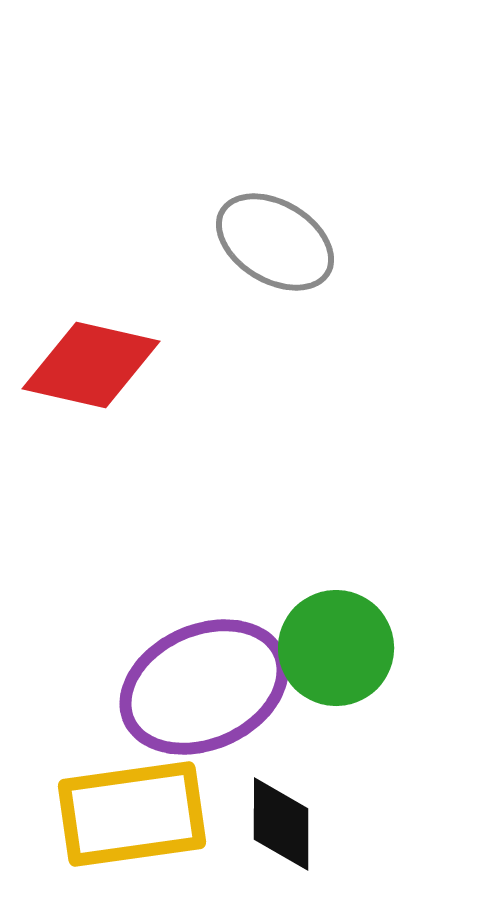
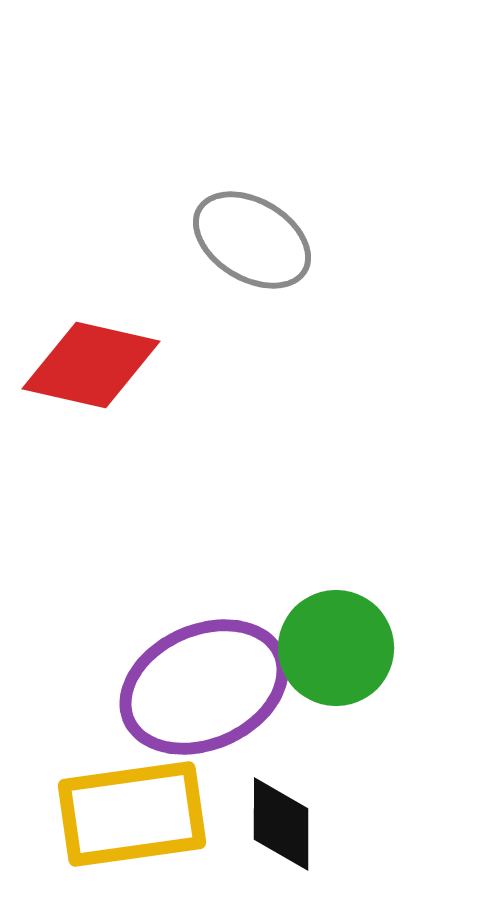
gray ellipse: moved 23 px left, 2 px up
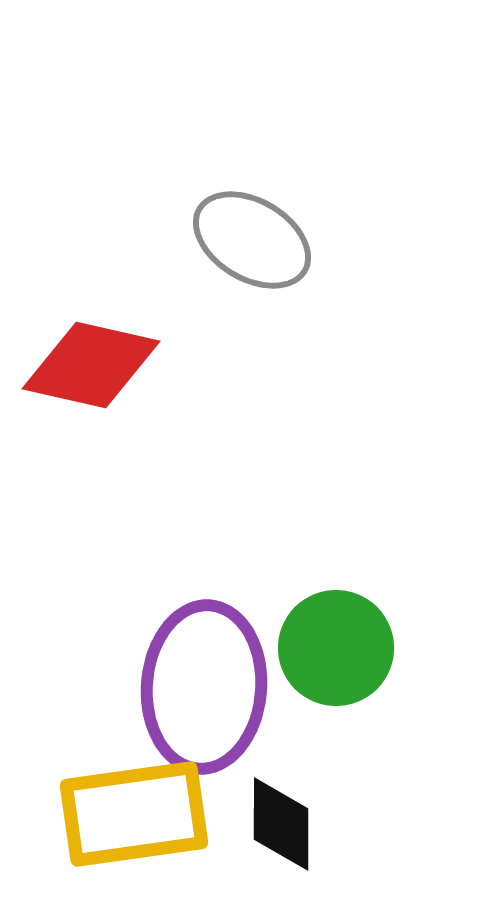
purple ellipse: rotated 62 degrees counterclockwise
yellow rectangle: moved 2 px right
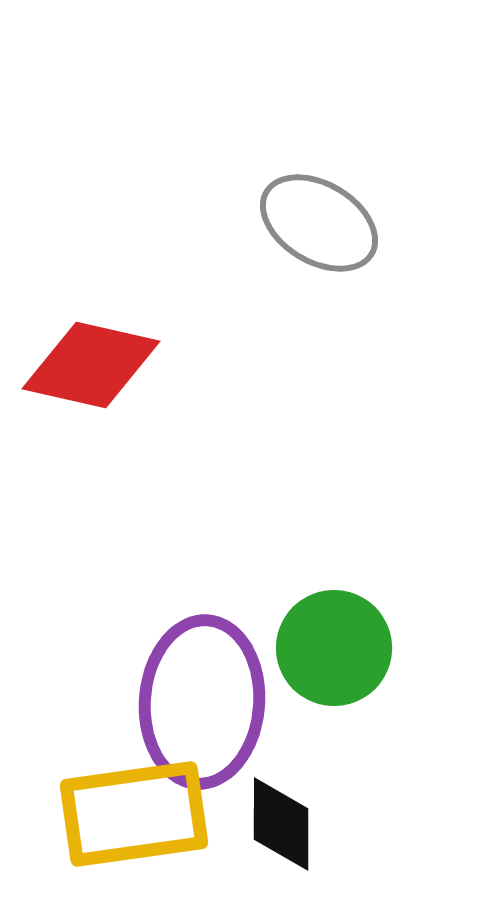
gray ellipse: moved 67 px right, 17 px up
green circle: moved 2 px left
purple ellipse: moved 2 px left, 15 px down
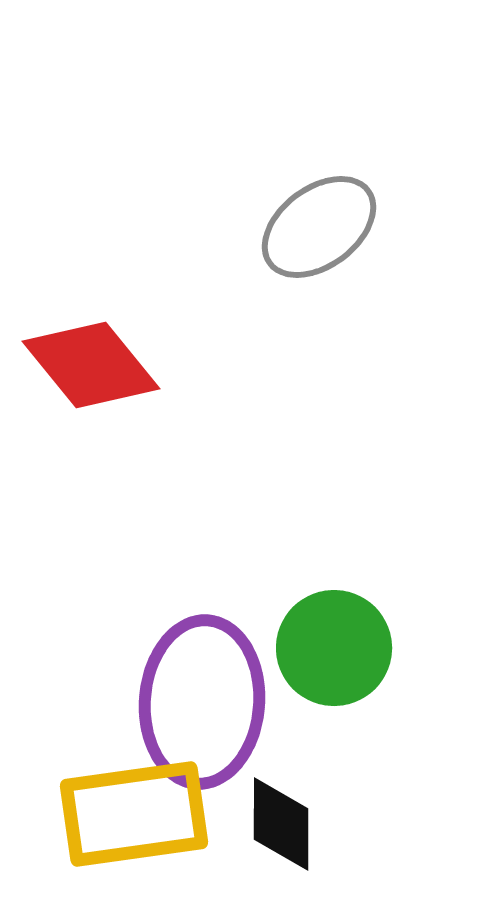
gray ellipse: moved 4 px down; rotated 68 degrees counterclockwise
red diamond: rotated 38 degrees clockwise
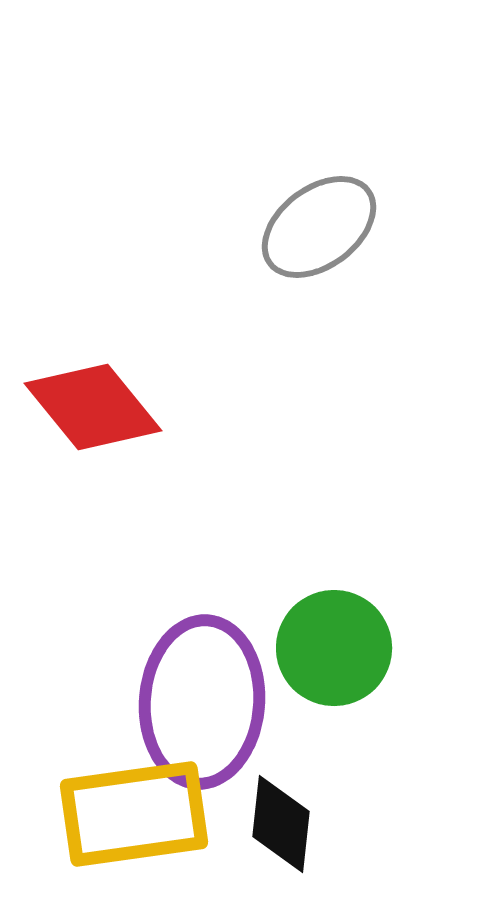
red diamond: moved 2 px right, 42 px down
black diamond: rotated 6 degrees clockwise
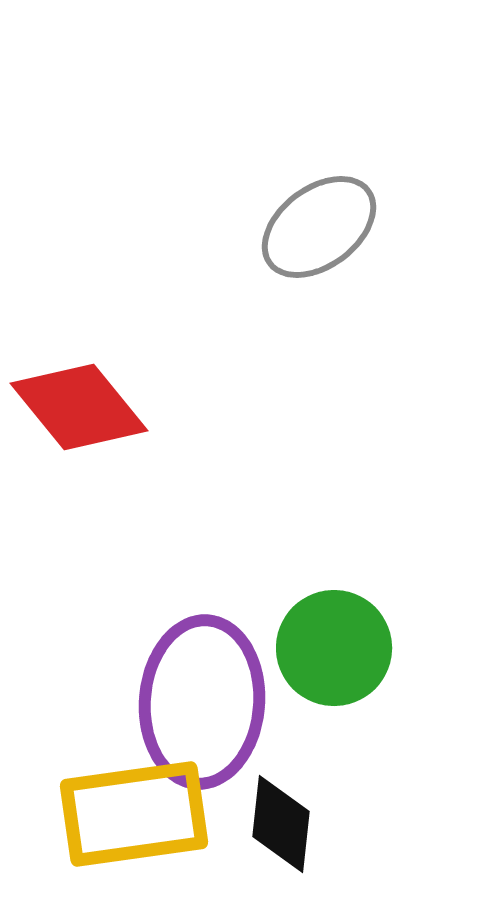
red diamond: moved 14 px left
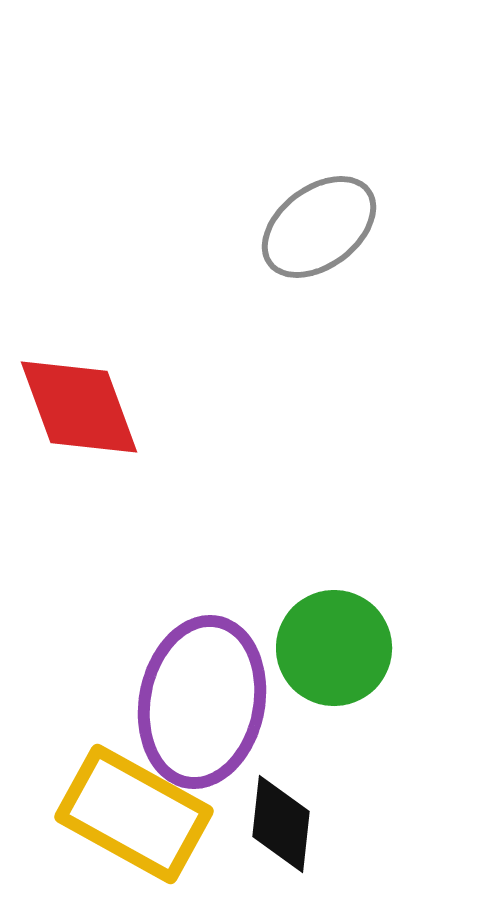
red diamond: rotated 19 degrees clockwise
purple ellipse: rotated 7 degrees clockwise
yellow rectangle: rotated 37 degrees clockwise
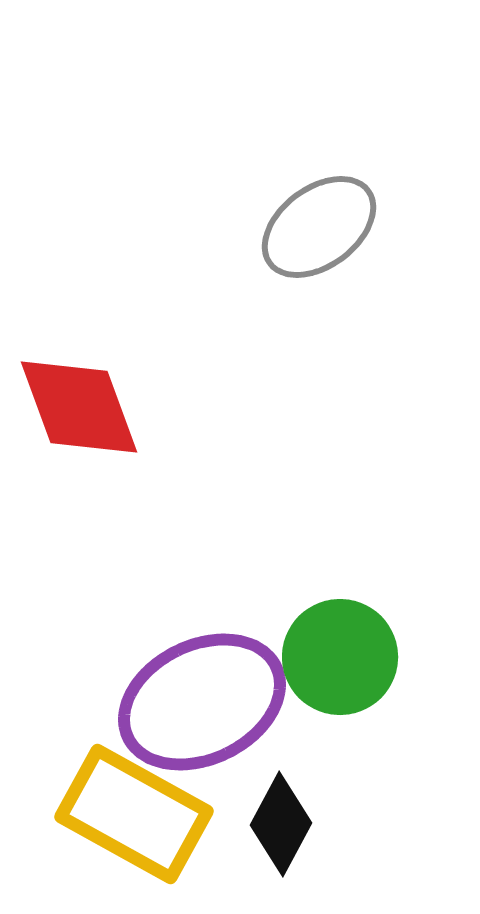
green circle: moved 6 px right, 9 px down
purple ellipse: rotated 53 degrees clockwise
black diamond: rotated 22 degrees clockwise
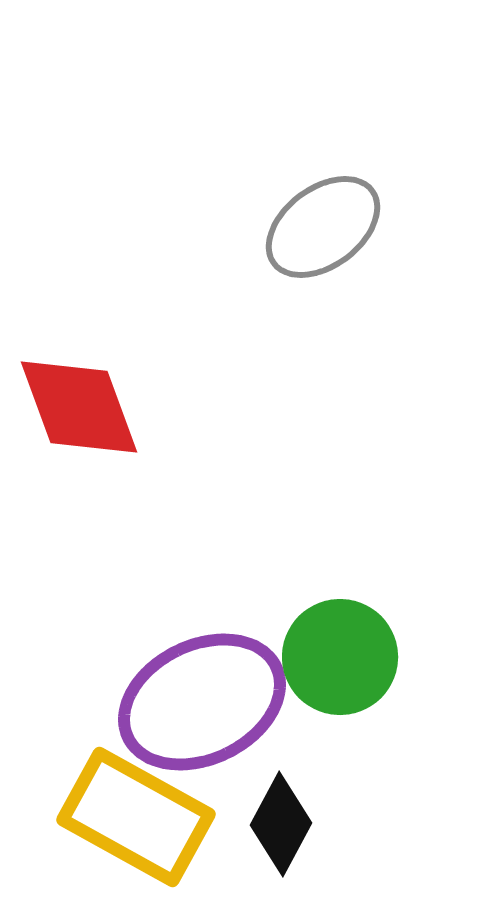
gray ellipse: moved 4 px right
yellow rectangle: moved 2 px right, 3 px down
